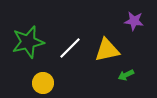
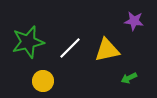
green arrow: moved 3 px right, 3 px down
yellow circle: moved 2 px up
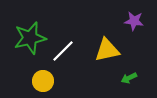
green star: moved 2 px right, 4 px up
white line: moved 7 px left, 3 px down
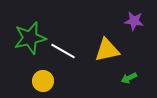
white line: rotated 75 degrees clockwise
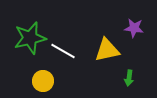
purple star: moved 7 px down
green arrow: rotated 56 degrees counterclockwise
